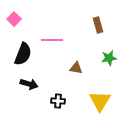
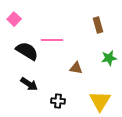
black semicircle: moved 4 px right, 3 px up; rotated 80 degrees counterclockwise
black arrow: rotated 18 degrees clockwise
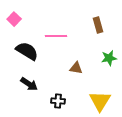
pink line: moved 4 px right, 4 px up
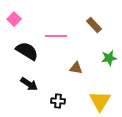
brown rectangle: moved 4 px left; rotated 28 degrees counterclockwise
